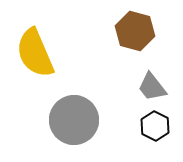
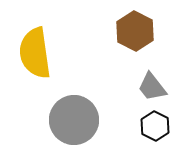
brown hexagon: rotated 12 degrees clockwise
yellow semicircle: rotated 15 degrees clockwise
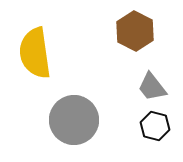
black hexagon: rotated 12 degrees counterclockwise
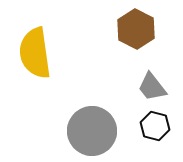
brown hexagon: moved 1 px right, 2 px up
gray circle: moved 18 px right, 11 px down
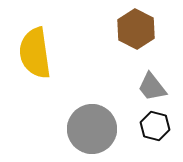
gray circle: moved 2 px up
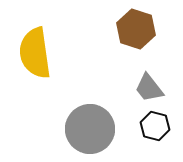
brown hexagon: rotated 9 degrees counterclockwise
gray trapezoid: moved 3 px left, 1 px down
gray circle: moved 2 px left
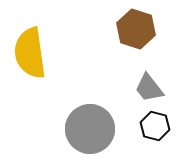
yellow semicircle: moved 5 px left
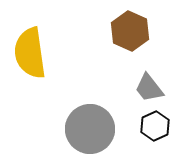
brown hexagon: moved 6 px left, 2 px down; rotated 6 degrees clockwise
black hexagon: rotated 20 degrees clockwise
